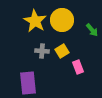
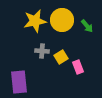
yellow star: rotated 30 degrees clockwise
green arrow: moved 5 px left, 4 px up
yellow square: moved 1 px left, 6 px down
purple rectangle: moved 9 px left, 1 px up
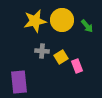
pink rectangle: moved 1 px left, 1 px up
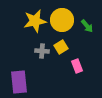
yellow square: moved 10 px up
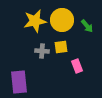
yellow square: rotated 24 degrees clockwise
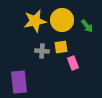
pink rectangle: moved 4 px left, 3 px up
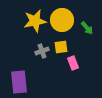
green arrow: moved 2 px down
gray cross: rotated 24 degrees counterclockwise
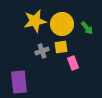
yellow circle: moved 4 px down
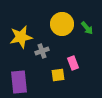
yellow star: moved 14 px left, 16 px down
yellow square: moved 3 px left, 28 px down
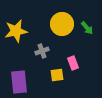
yellow star: moved 5 px left, 6 px up
yellow square: moved 1 px left
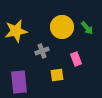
yellow circle: moved 3 px down
pink rectangle: moved 3 px right, 4 px up
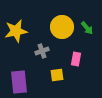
pink rectangle: rotated 32 degrees clockwise
